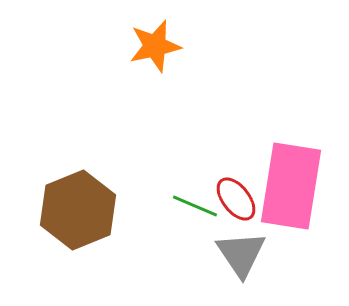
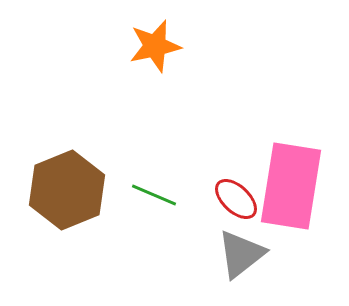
red ellipse: rotated 9 degrees counterclockwise
green line: moved 41 px left, 11 px up
brown hexagon: moved 11 px left, 20 px up
gray triangle: rotated 26 degrees clockwise
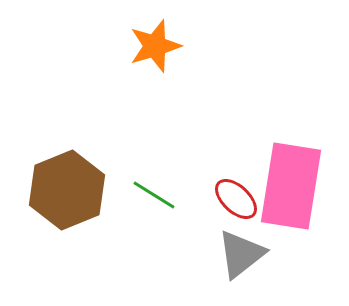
orange star: rotated 4 degrees counterclockwise
green line: rotated 9 degrees clockwise
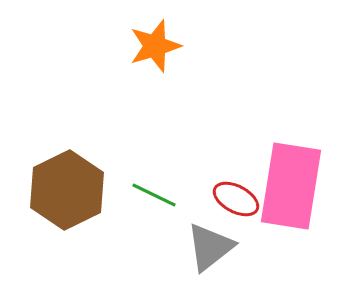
brown hexagon: rotated 4 degrees counterclockwise
green line: rotated 6 degrees counterclockwise
red ellipse: rotated 15 degrees counterclockwise
gray triangle: moved 31 px left, 7 px up
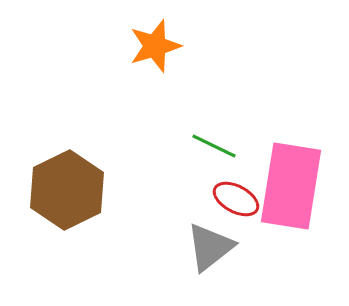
green line: moved 60 px right, 49 px up
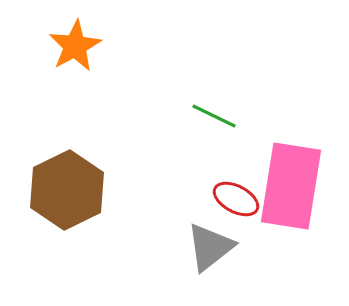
orange star: moved 80 px left; rotated 12 degrees counterclockwise
green line: moved 30 px up
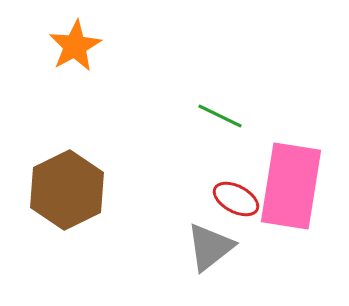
green line: moved 6 px right
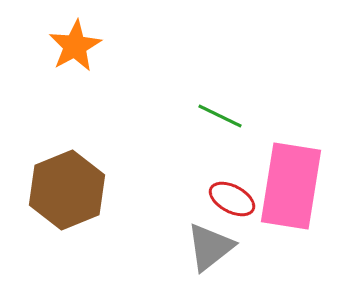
brown hexagon: rotated 4 degrees clockwise
red ellipse: moved 4 px left
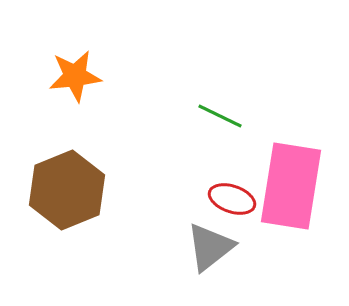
orange star: moved 30 px down; rotated 22 degrees clockwise
red ellipse: rotated 9 degrees counterclockwise
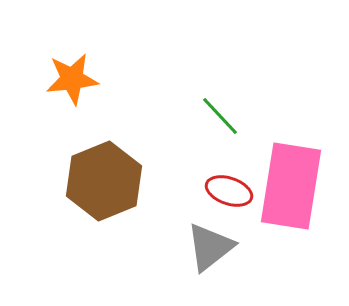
orange star: moved 3 px left, 3 px down
green line: rotated 21 degrees clockwise
brown hexagon: moved 37 px right, 9 px up
red ellipse: moved 3 px left, 8 px up
